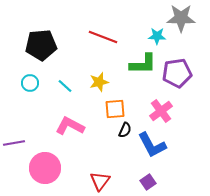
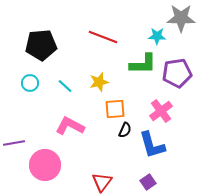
blue L-shape: rotated 12 degrees clockwise
pink circle: moved 3 px up
red triangle: moved 2 px right, 1 px down
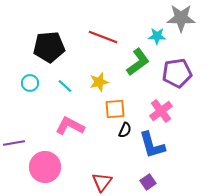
black pentagon: moved 8 px right, 2 px down
green L-shape: moved 5 px left, 2 px up; rotated 36 degrees counterclockwise
pink circle: moved 2 px down
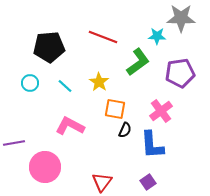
purple pentagon: moved 3 px right
yellow star: rotated 24 degrees counterclockwise
orange square: rotated 15 degrees clockwise
blue L-shape: rotated 12 degrees clockwise
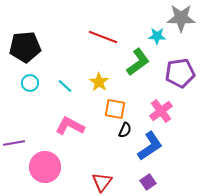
black pentagon: moved 24 px left
blue L-shape: moved 2 px left, 1 px down; rotated 120 degrees counterclockwise
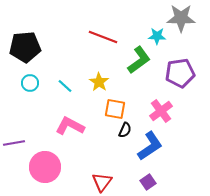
green L-shape: moved 1 px right, 2 px up
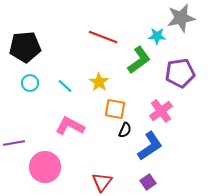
gray star: rotated 12 degrees counterclockwise
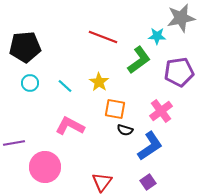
purple pentagon: moved 1 px left, 1 px up
black semicircle: rotated 84 degrees clockwise
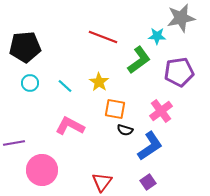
pink circle: moved 3 px left, 3 px down
